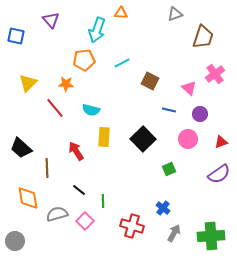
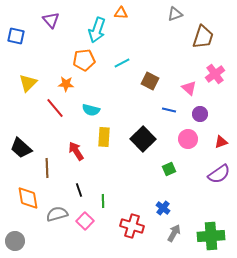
black line: rotated 32 degrees clockwise
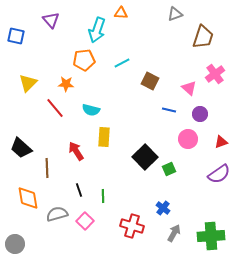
black square: moved 2 px right, 18 px down
green line: moved 5 px up
gray circle: moved 3 px down
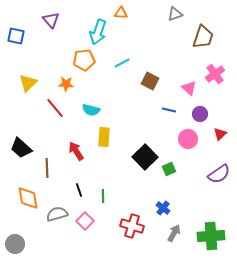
cyan arrow: moved 1 px right, 2 px down
red triangle: moved 1 px left, 8 px up; rotated 24 degrees counterclockwise
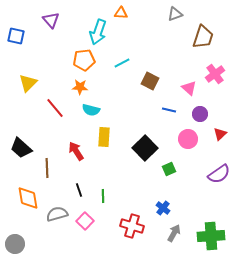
orange star: moved 14 px right, 3 px down
black square: moved 9 px up
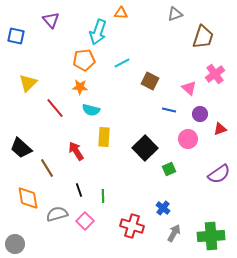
red triangle: moved 5 px up; rotated 24 degrees clockwise
brown line: rotated 30 degrees counterclockwise
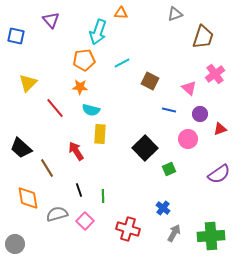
yellow rectangle: moved 4 px left, 3 px up
red cross: moved 4 px left, 3 px down
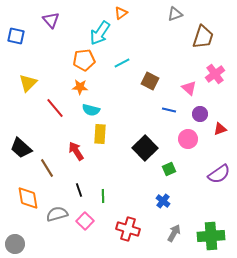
orange triangle: rotated 40 degrees counterclockwise
cyan arrow: moved 2 px right, 1 px down; rotated 15 degrees clockwise
blue cross: moved 7 px up
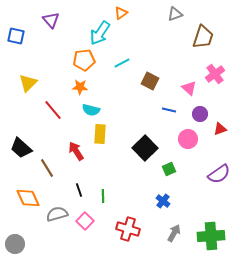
red line: moved 2 px left, 2 px down
orange diamond: rotated 15 degrees counterclockwise
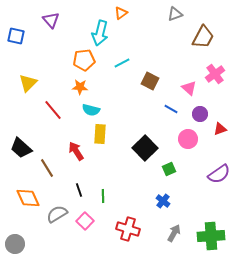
cyan arrow: rotated 20 degrees counterclockwise
brown trapezoid: rotated 10 degrees clockwise
blue line: moved 2 px right, 1 px up; rotated 16 degrees clockwise
gray semicircle: rotated 15 degrees counterclockwise
